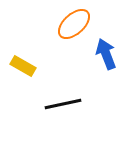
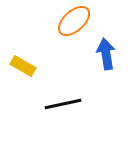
orange ellipse: moved 3 px up
blue arrow: rotated 12 degrees clockwise
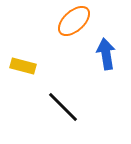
yellow rectangle: rotated 15 degrees counterclockwise
black line: moved 3 px down; rotated 57 degrees clockwise
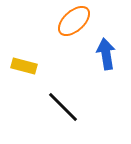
yellow rectangle: moved 1 px right
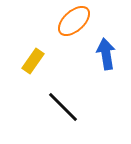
yellow rectangle: moved 9 px right, 5 px up; rotated 70 degrees counterclockwise
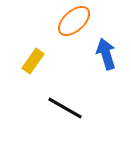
blue arrow: rotated 8 degrees counterclockwise
black line: moved 2 px right, 1 px down; rotated 15 degrees counterclockwise
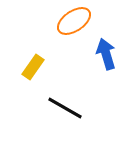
orange ellipse: rotated 8 degrees clockwise
yellow rectangle: moved 6 px down
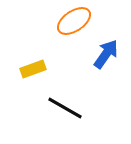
blue arrow: rotated 52 degrees clockwise
yellow rectangle: moved 2 px down; rotated 35 degrees clockwise
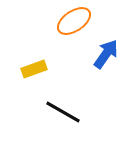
yellow rectangle: moved 1 px right
black line: moved 2 px left, 4 px down
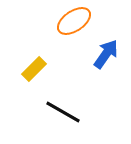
yellow rectangle: rotated 25 degrees counterclockwise
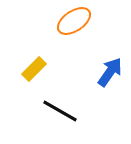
blue arrow: moved 4 px right, 18 px down
black line: moved 3 px left, 1 px up
